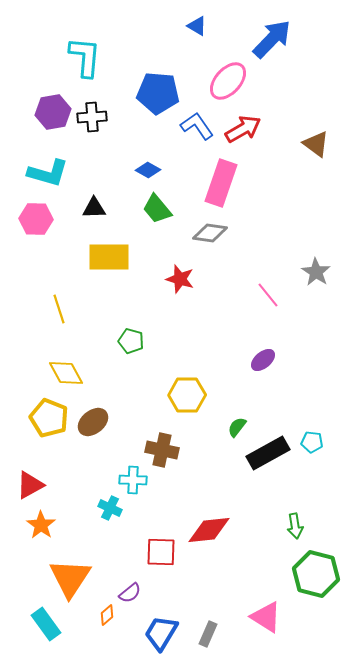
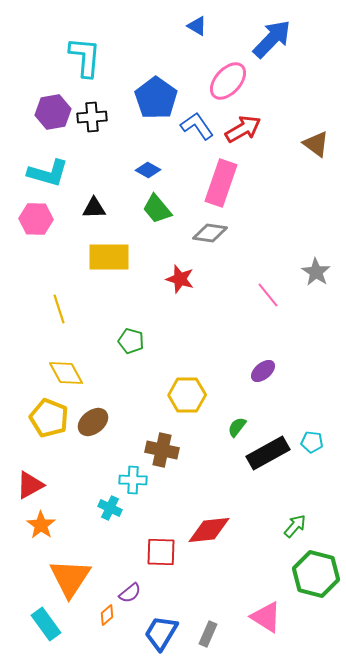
blue pentagon at (158, 93): moved 2 px left, 5 px down; rotated 30 degrees clockwise
purple ellipse at (263, 360): moved 11 px down
green arrow at (295, 526): rotated 130 degrees counterclockwise
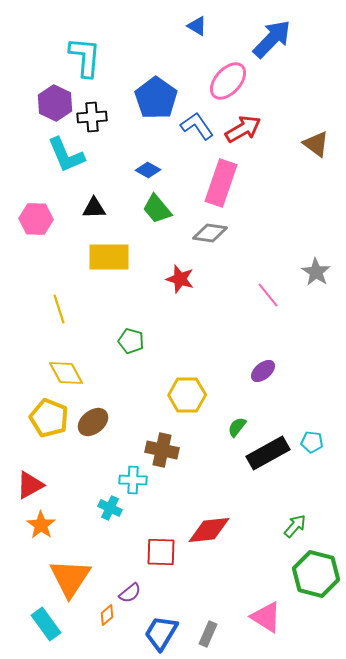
purple hexagon at (53, 112): moved 2 px right, 9 px up; rotated 24 degrees counterclockwise
cyan L-shape at (48, 173): moved 18 px right, 18 px up; rotated 51 degrees clockwise
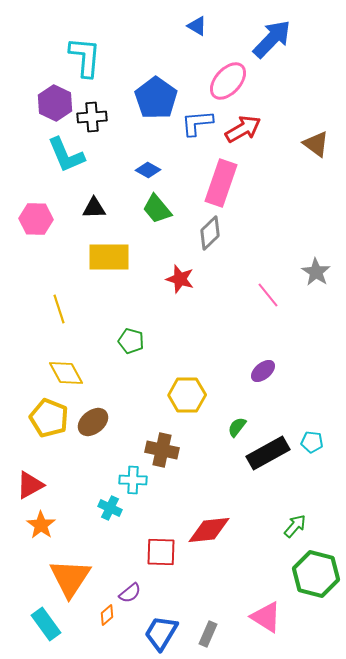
blue L-shape at (197, 126): moved 3 px up; rotated 60 degrees counterclockwise
gray diamond at (210, 233): rotated 52 degrees counterclockwise
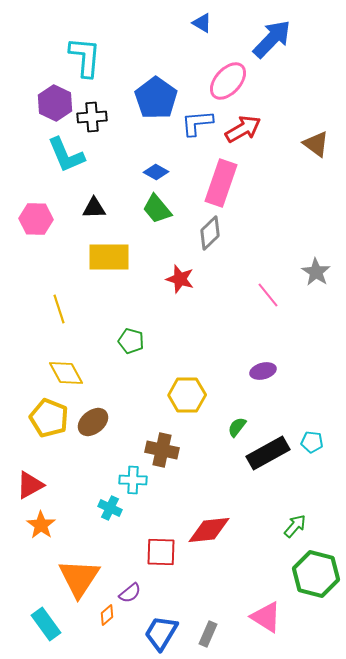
blue triangle at (197, 26): moved 5 px right, 3 px up
blue diamond at (148, 170): moved 8 px right, 2 px down
purple ellipse at (263, 371): rotated 25 degrees clockwise
orange triangle at (70, 578): moved 9 px right
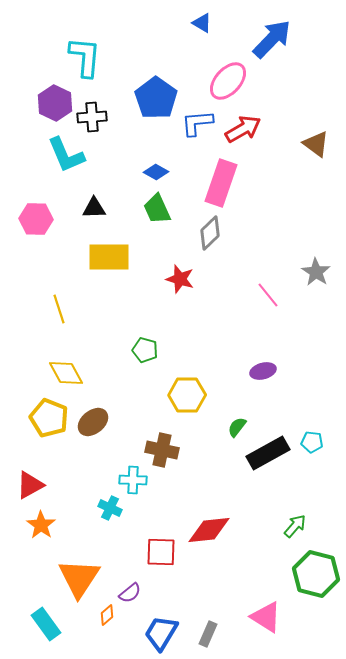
green trapezoid at (157, 209): rotated 16 degrees clockwise
green pentagon at (131, 341): moved 14 px right, 9 px down
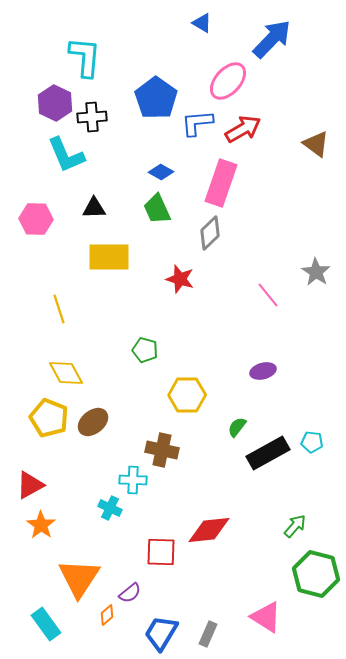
blue diamond at (156, 172): moved 5 px right
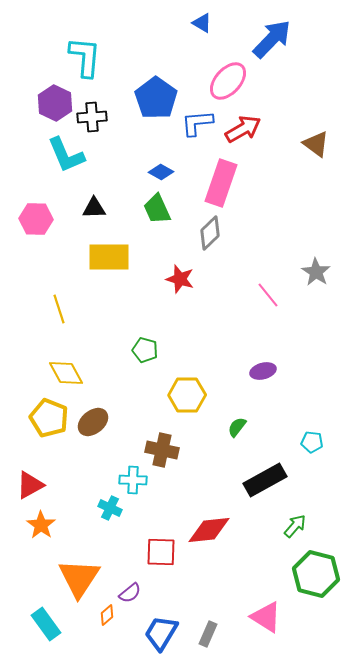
black rectangle at (268, 453): moved 3 px left, 27 px down
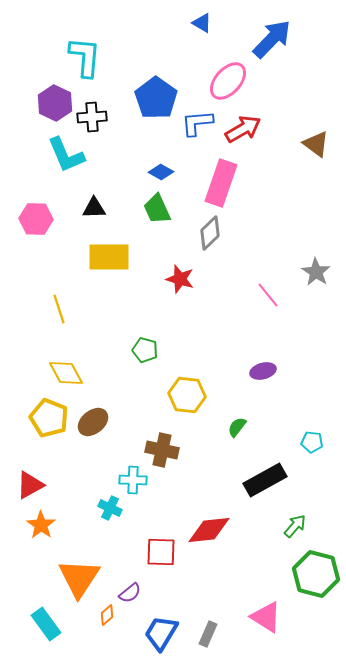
yellow hexagon at (187, 395): rotated 6 degrees clockwise
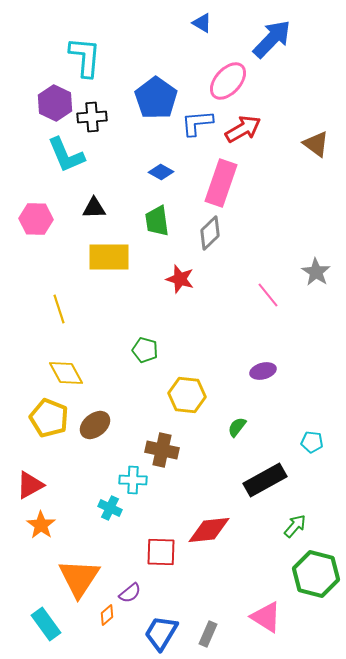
green trapezoid at (157, 209): moved 12 px down; rotated 16 degrees clockwise
brown ellipse at (93, 422): moved 2 px right, 3 px down
